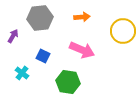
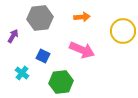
green hexagon: moved 7 px left; rotated 15 degrees counterclockwise
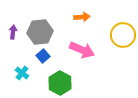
gray hexagon: moved 14 px down
yellow circle: moved 4 px down
purple arrow: moved 4 px up; rotated 24 degrees counterclockwise
blue square: rotated 24 degrees clockwise
green hexagon: moved 1 px left, 1 px down; rotated 25 degrees counterclockwise
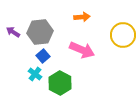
purple arrow: rotated 64 degrees counterclockwise
cyan cross: moved 13 px right, 1 px down
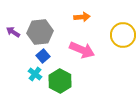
green hexagon: moved 2 px up
